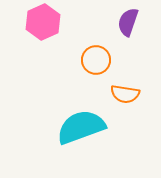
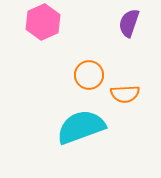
purple semicircle: moved 1 px right, 1 px down
orange circle: moved 7 px left, 15 px down
orange semicircle: rotated 12 degrees counterclockwise
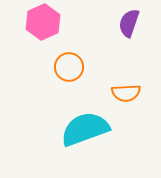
orange circle: moved 20 px left, 8 px up
orange semicircle: moved 1 px right, 1 px up
cyan semicircle: moved 4 px right, 2 px down
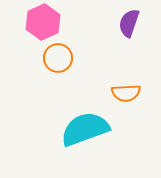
orange circle: moved 11 px left, 9 px up
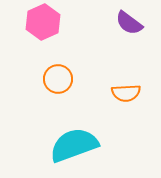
purple semicircle: rotated 72 degrees counterclockwise
orange circle: moved 21 px down
cyan semicircle: moved 11 px left, 16 px down
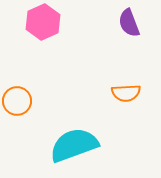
purple semicircle: rotated 32 degrees clockwise
orange circle: moved 41 px left, 22 px down
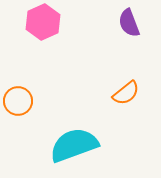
orange semicircle: rotated 36 degrees counterclockwise
orange circle: moved 1 px right
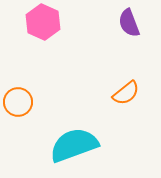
pink hexagon: rotated 12 degrees counterclockwise
orange circle: moved 1 px down
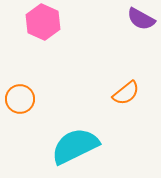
purple semicircle: moved 12 px right, 4 px up; rotated 40 degrees counterclockwise
orange circle: moved 2 px right, 3 px up
cyan semicircle: moved 1 px right, 1 px down; rotated 6 degrees counterclockwise
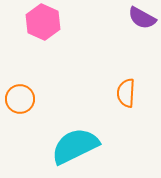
purple semicircle: moved 1 px right, 1 px up
orange semicircle: rotated 132 degrees clockwise
